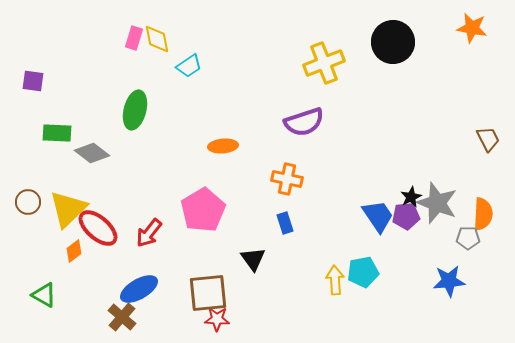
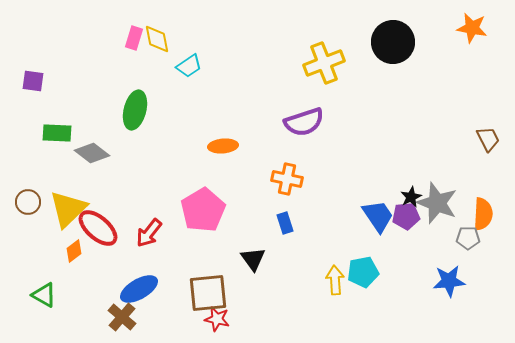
red star: rotated 10 degrees clockwise
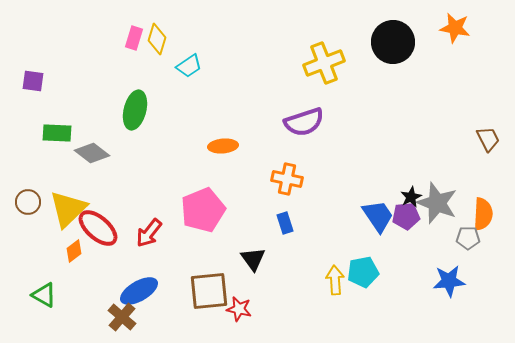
orange star: moved 17 px left
yellow diamond: rotated 28 degrees clockwise
pink pentagon: rotated 9 degrees clockwise
blue ellipse: moved 2 px down
brown square: moved 1 px right, 2 px up
red star: moved 22 px right, 10 px up
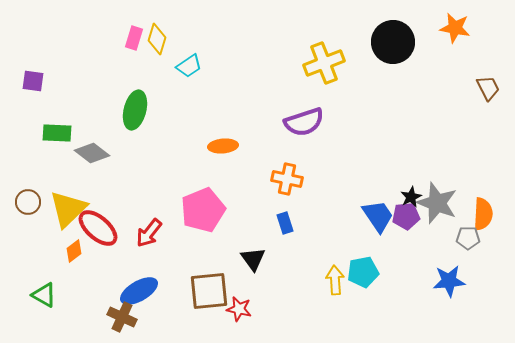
brown trapezoid: moved 51 px up
brown cross: rotated 16 degrees counterclockwise
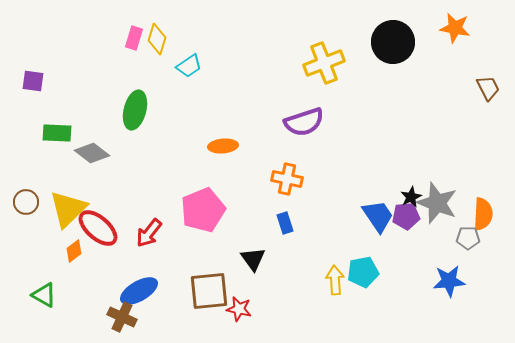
brown circle: moved 2 px left
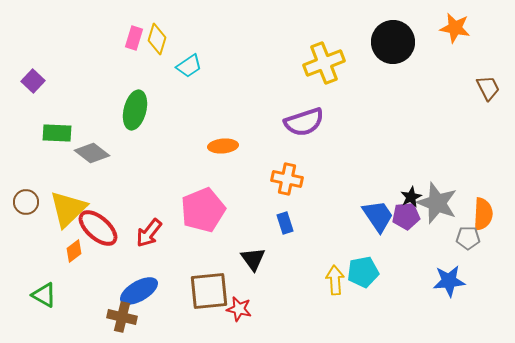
purple square: rotated 35 degrees clockwise
brown cross: rotated 12 degrees counterclockwise
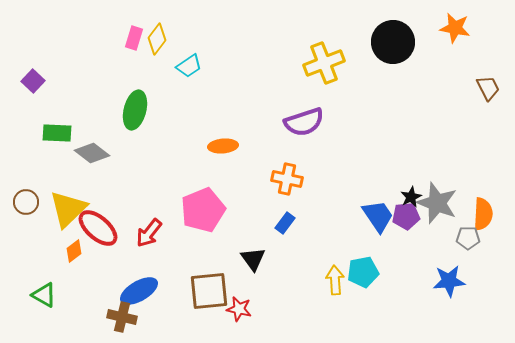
yellow diamond: rotated 20 degrees clockwise
blue rectangle: rotated 55 degrees clockwise
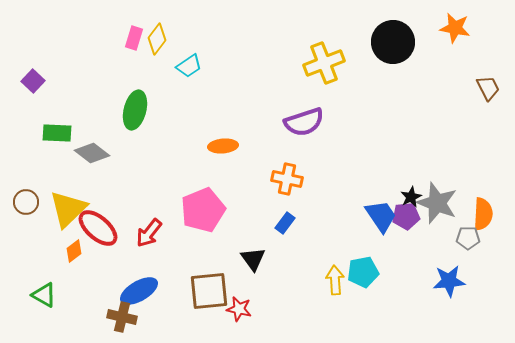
blue trapezoid: moved 3 px right
